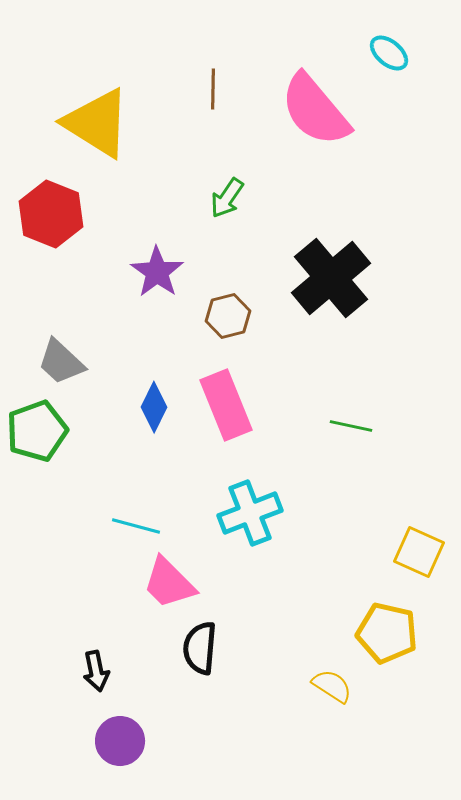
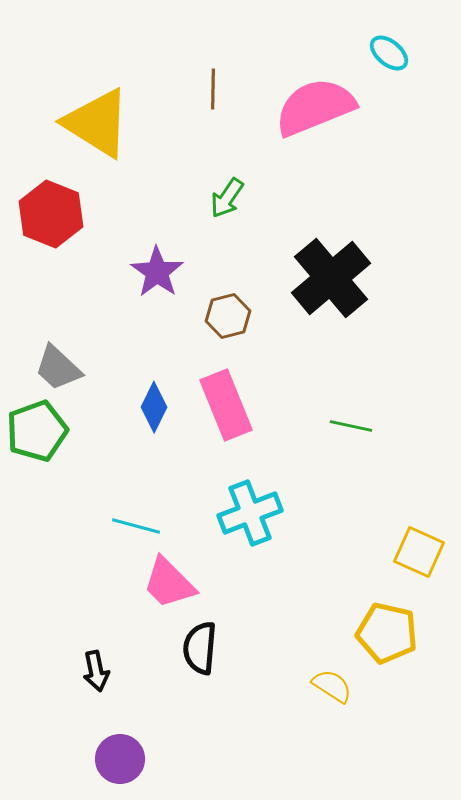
pink semicircle: moved 3 px up; rotated 108 degrees clockwise
gray trapezoid: moved 3 px left, 6 px down
purple circle: moved 18 px down
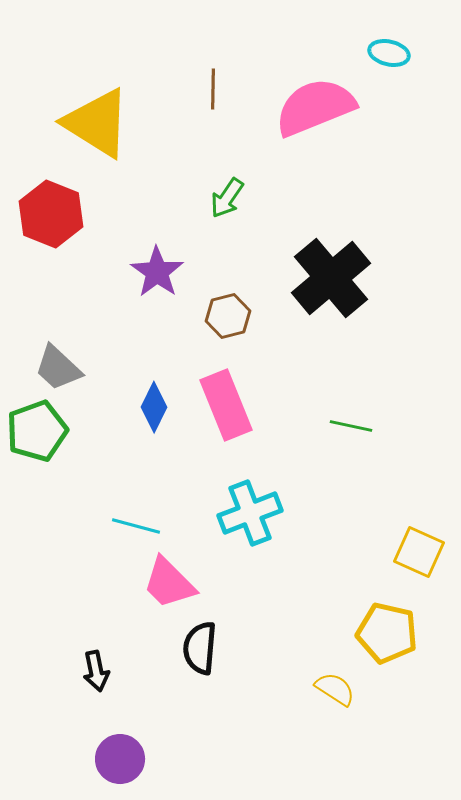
cyan ellipse: rotated 27 degrees counterclockwise
yellow semicircle: moved 3 px right, 3 px down
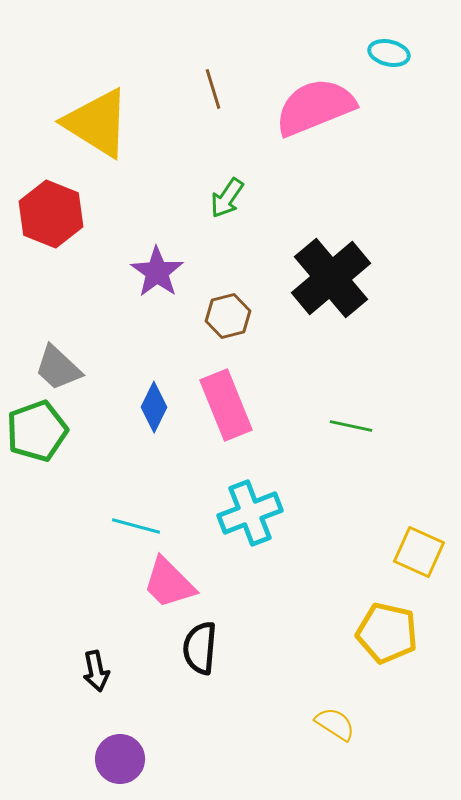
brown line: rotated 18 degrees counterclockwise
yellow semicircle: moved 35 px down
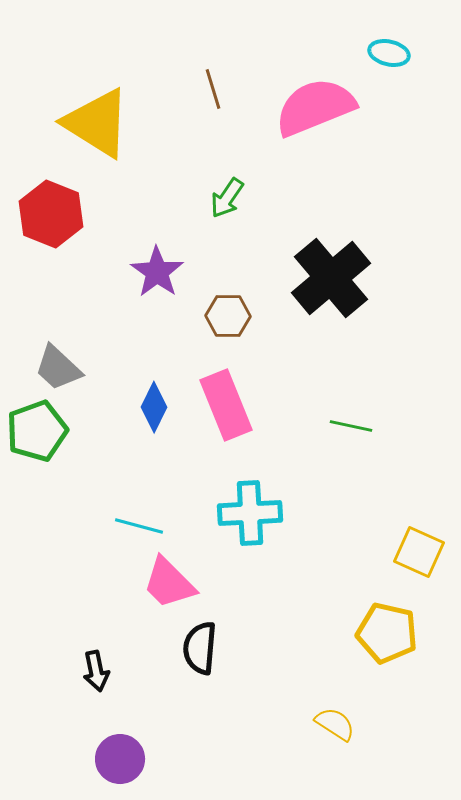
brown hexagon: rotated 15 degrees clockwise
cyan cross: rotated 18 degrees clockwise
cyan line: moved 3 px right
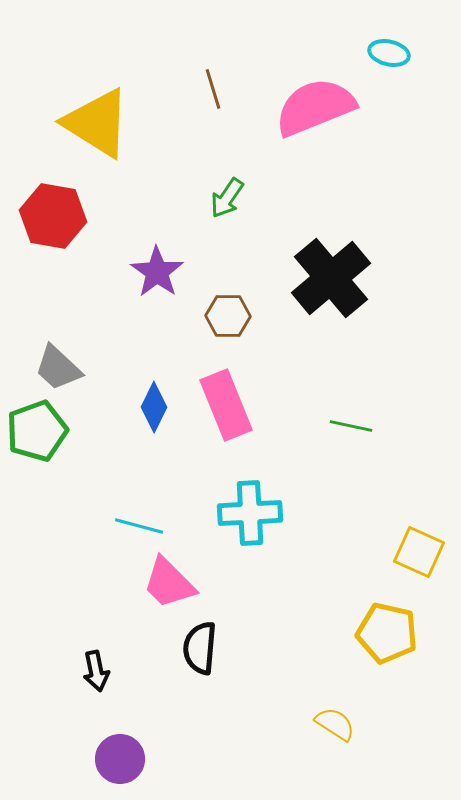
red hexagon: moved 2 px right, 2 px down; rotated 12 degrees counterclockwise
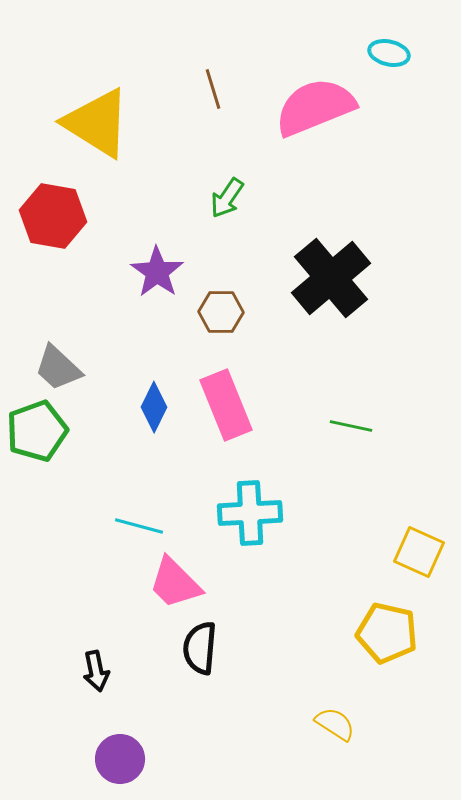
brown hexagon: moved 7 px left, 4 px up
pink trapezoid: moved 6 px right
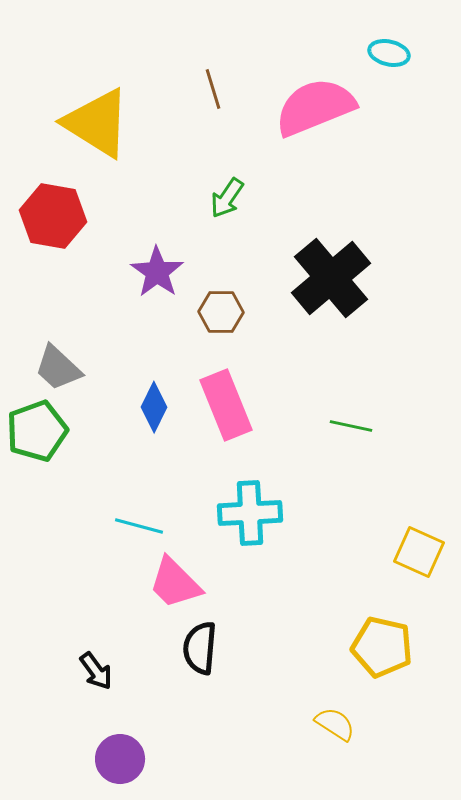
yellow pentagon: moved 5 px left, 14 px down
black arrow: rotated 24 degrees counterclockwise
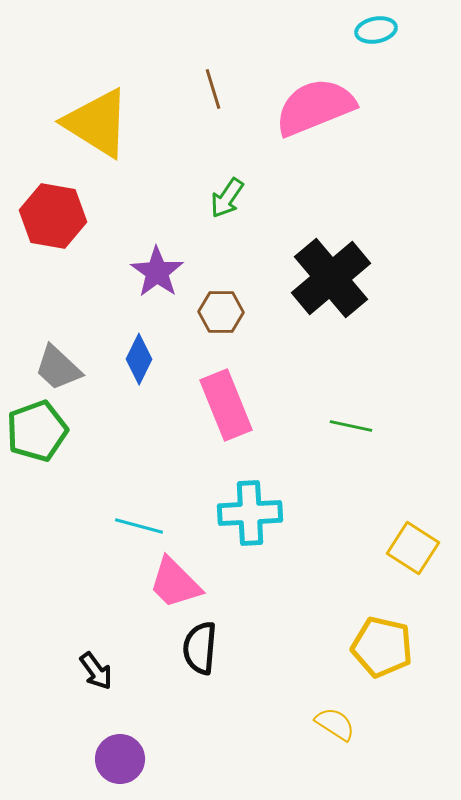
cyan ellipse: moved 13 px left, 23 px up; rotated 24 degrees counterclockwise
blue diamond: moved 15 px left, 48 px up
yellow square: moved 6 px left, 4 px up; rotated 9 degrees clockwise
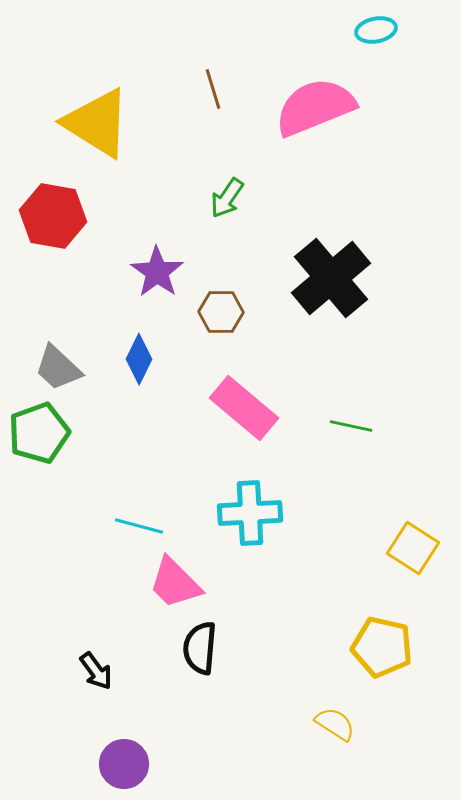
pink rectangle: moved 18 px right, 3 px down; rotated 28 degrees counterclockwise
green pentagon: moved 2 px right, 2 px down
purple circle: moved 4 px right, 5 px down
